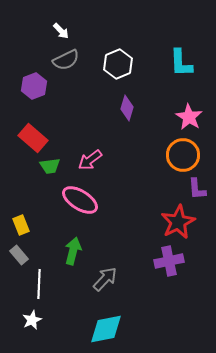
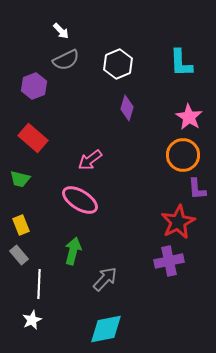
green trapezoid: moved 30 px left, 13 px down; rotated 20 degrees clockwise
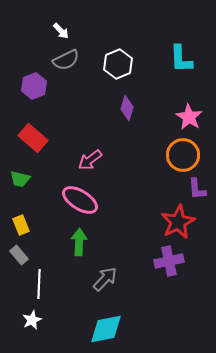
cyan L-shape: moved 4 px up
green arrow: moved 6 px right, 9 px up; rotated 12 degrees counterclockwise
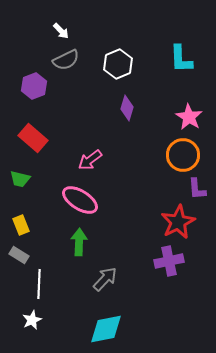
gray rectangle: rotated 18 degrees counterclockwise
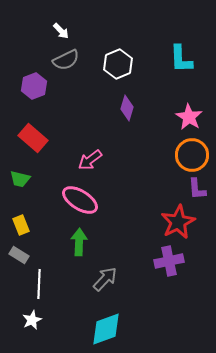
orange circle: moved 9 px right
cyan diamond: rotated 9 degrees counterclockwise
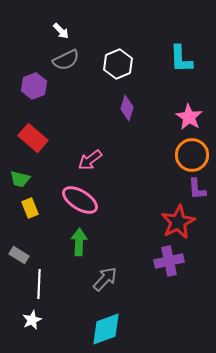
yellow rectangle: moved 9 px right, 17 px up
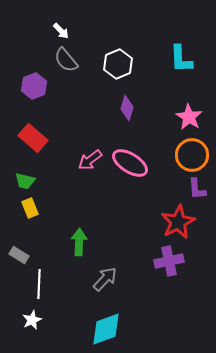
gray semicircle: rotated 76 degrees clockwise
green trapezoid: moved 5 px right, 2 px down
pink ellipse: moved 50 px right, 37 px up
